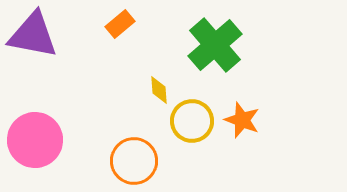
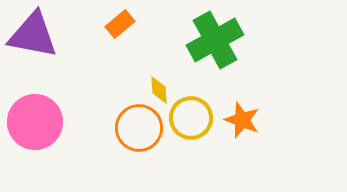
green cross: moved 5 px up; rotated 12 degrees clockwise
yellow circle: moved 1 px left, 3 px up
pink circle: moved 18 px up
orange circle: moved 5 px right, 33 px up
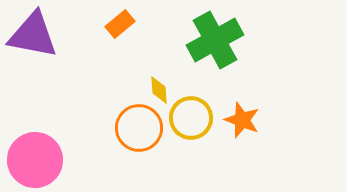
pink circle: moved 38 px down
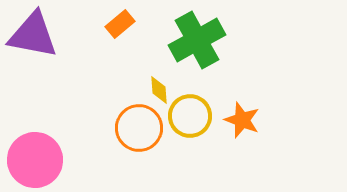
green cross: moved 18 px left
yellow circle: moved 1 px left, 2 px up
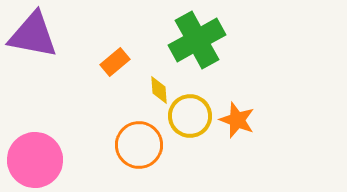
orange rectangle: moved 5 px left, 38 px down
orange star: moved 5 px left
orange circle: moved 17 px down
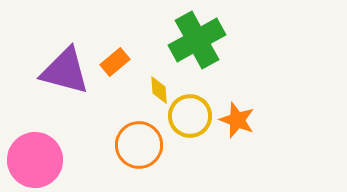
purple triangle: moved 32 px right, 36 px down; rotated 4 degrees clockwise
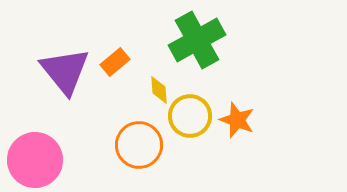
purple triangle: rotated 36 degrees clockwise
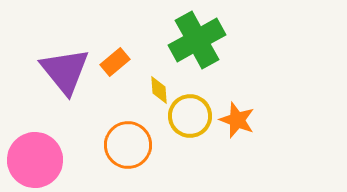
orange circle: moved 11 px left
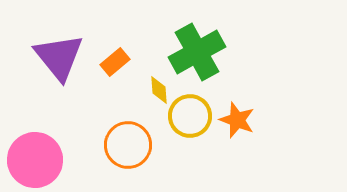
green cross: moved 12 px down
purple triangle: moved 6 px left, 14 px up
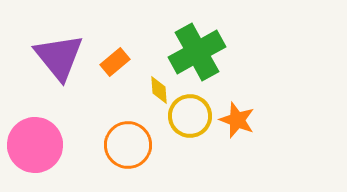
pink circle: moved 15 px up
